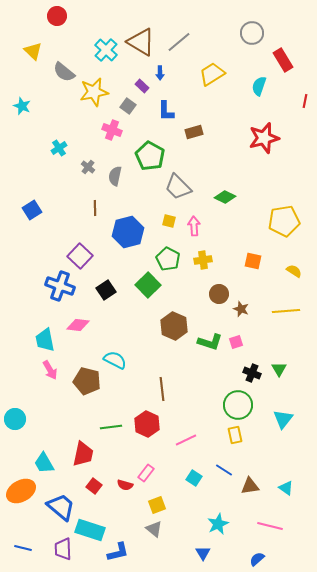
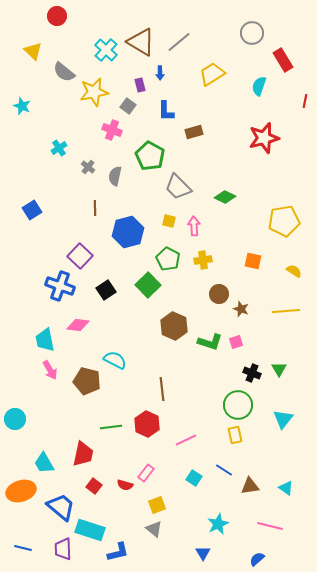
purple rectangle at (142, 86): moved 2 px left, 1 px up; rotated 32 degrees clockwise
orange ellipse at (21, 491): rotated 12 degrees clockwise
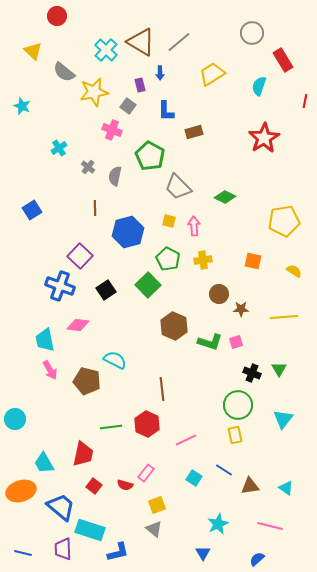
red star at (264, 138): rotated 16 degrees counterclockwise
brown star at (241, 309): rotated 21 degrees counterclockwise
yellow line at (286, 311): moved 2 px left, 6 px down
blue line at (23, 548): moved 5 px down
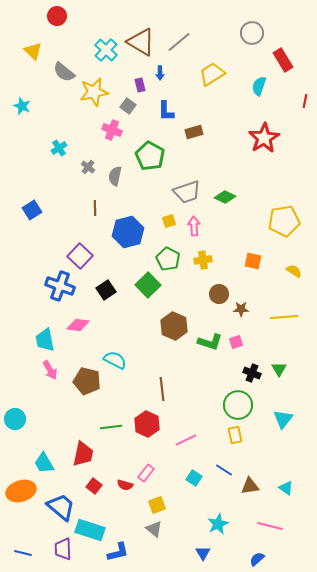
gray trapezoid at (178, 187): moved 9 px right, 5 px down; rotated 64 degrees counterclockwise
yellow square at (169, 221): rotated 32 degrees counterclockwise
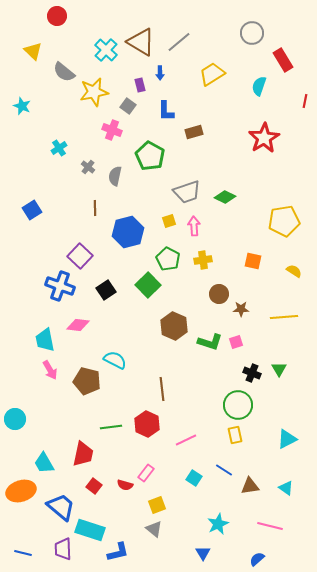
cyan triangle at (283, 419): moved 4 px right, 20 px down; rotated 25 degrees clockwise
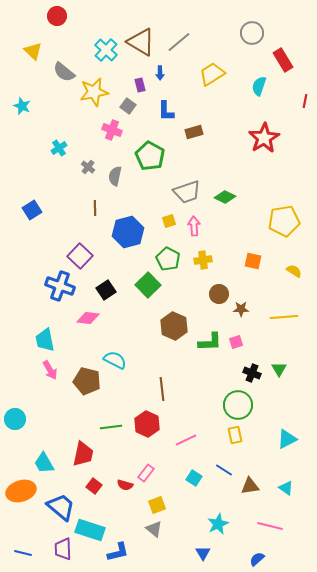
pink diamond at (78, 325): moved 10 px right, 7 px up
green L-shape at (210, 342): rotated 20 degrees counterclockwise
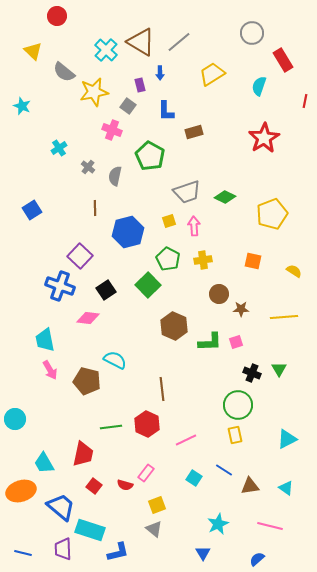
yellow pentagon at (284, 221): moved 12 px left, 7 px up; rotated 12 degrees counterclockwise
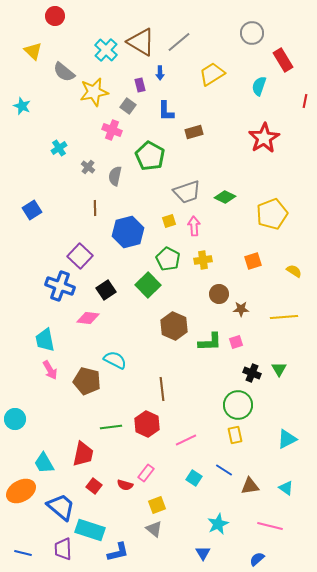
red circle at (57, 16): moved 2 px left
orange square at (253, 261): rotated 30 degrees counterclockwise
orange ellipse at (21, 491): rotated 12 degrees counterclockwise
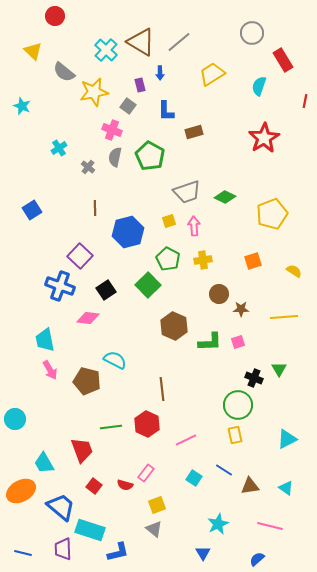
gray semicircle at (115, 176): moved 19 px up
pink square at (236, 342): moved 2 px right
black cross at (252, 373): moved 2 px right, 5 px down
red trapezoid at (83, 454): moved 1 px left, 4 px up; rotated 32 degrees counterclockwise
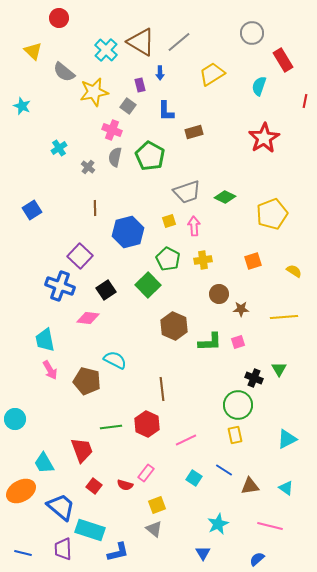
red circle at (55, 16): moved 4 px right, 2 px down
